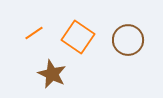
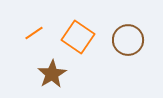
brown star: rotated 16 degrees clockwise
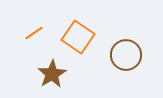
brown circle: moved 2 px left, 15 px down
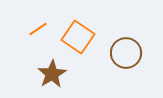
orange line: moved 4 px right, 4 px up
brown circle: moved 2 px up
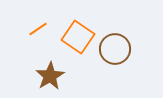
brown circle: moved 11 px left, 4 px up
brown star: moved 2 px left, 2 px down
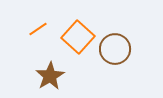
orange square: rotated 8 degrees clockwise
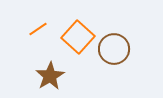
brown circle: moved 1 px left
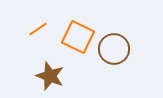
orange square: rotated 16 degrees counterclockwise
brown star: rotated 20 degrees counterclockwise
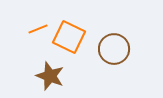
orange line: rotated 12 degrees clockwise
orange square: moved 9 px left
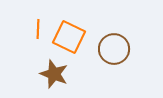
orange line: rotated 66 degrees counterclockwise
brown star: moved 4 px right, 2 px up
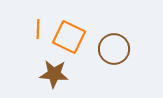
brown star: rotated 16 degrees counterclockwise
